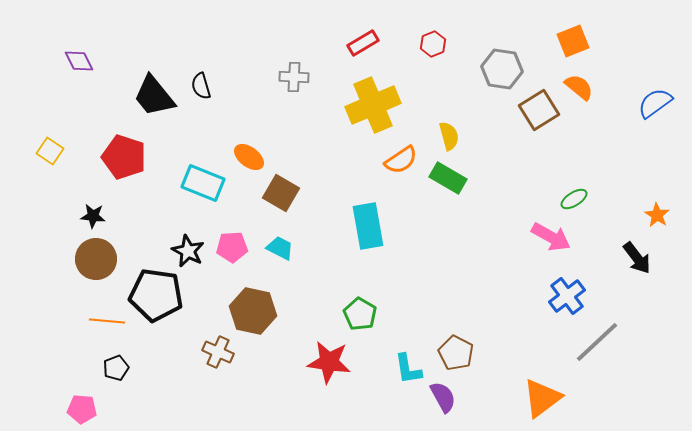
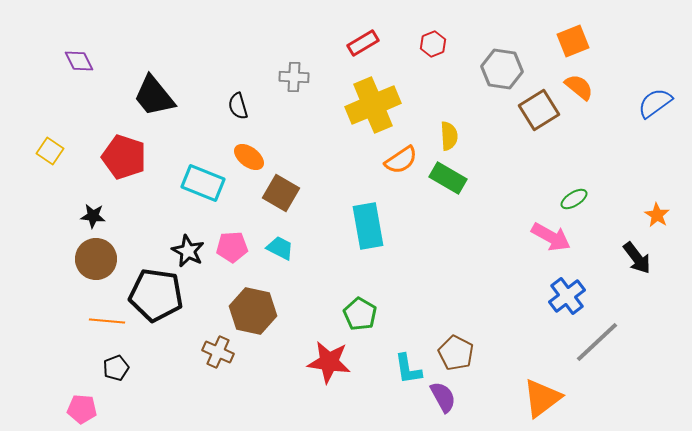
black semicircle at (201, 86): moved 37 px right, 20 px down
yellow semicircle at (449, 136): rotated 12 degrees clockwise
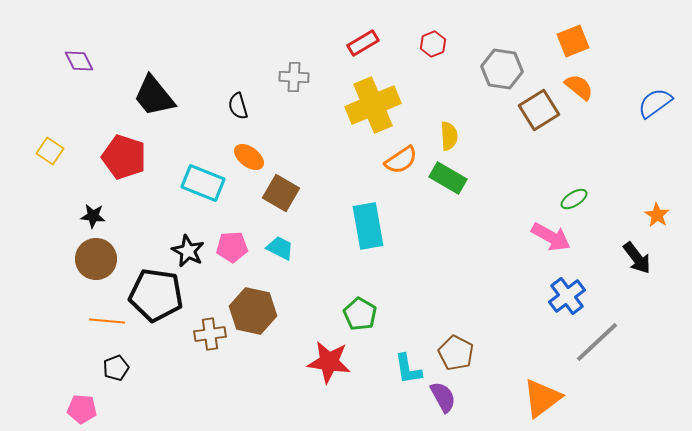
brown cross at (218, 352): moved 8 px left, 18 px up; rotated 32 degrees counterclockwise
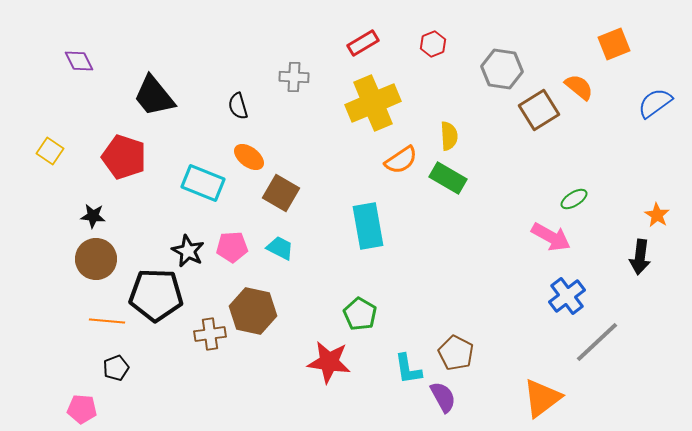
orange square at (573, 41): moved 41 px right, 3 px down
yellow cross at (373, 105): moved 2 px up
black arrow at (637, 258): moved 3 px right, 1 px up; rotated 44 degrees clockwise
black pentagon at (156, 295): rotated 6 degrees counterclockwise
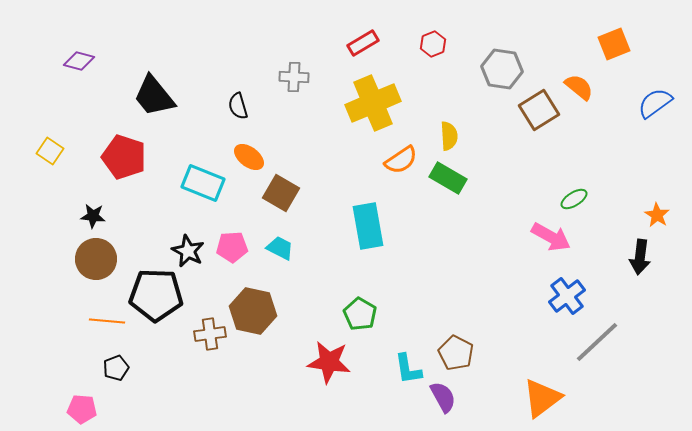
purple diamond at (79, 61): rotated 48 degrees counterclockwise
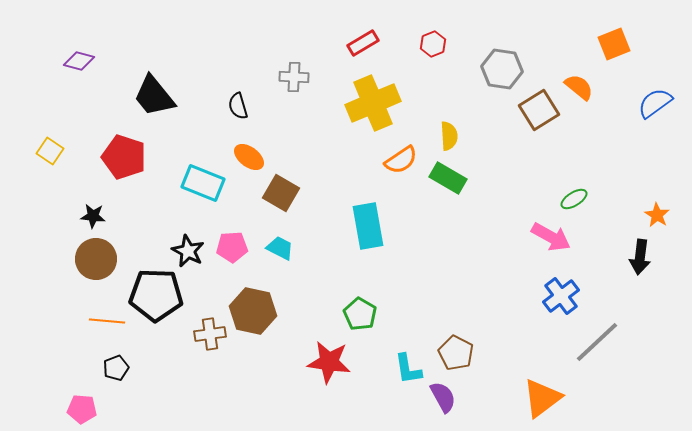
blue cross at (567, 296): moved 6 px left
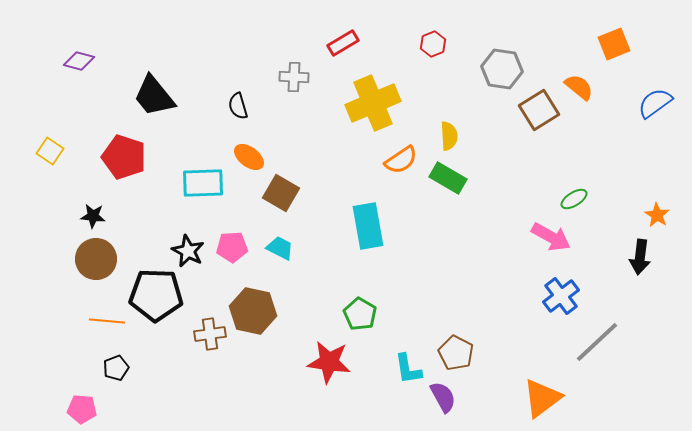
red rectangle at (363, 43): moved 20 px left
cyan rectangle at (203, 183): rotated 24 degrees counterclockwise
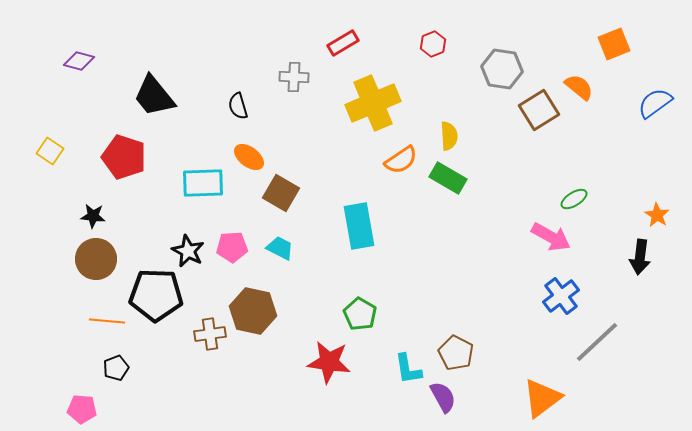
cyan rectangle at (368, 226): moved 9 px left
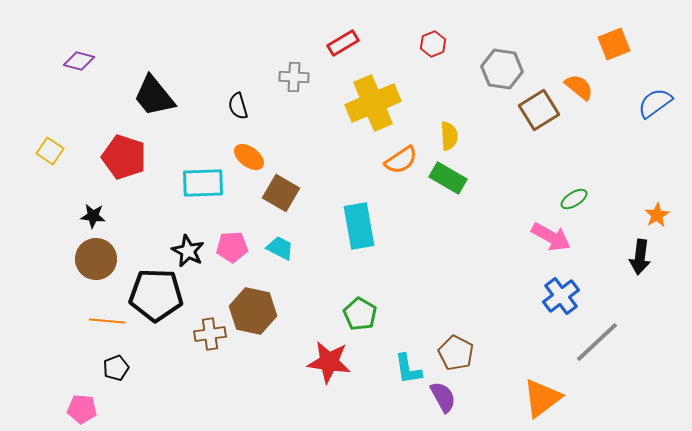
orange star at (657, 215): rotated 10 degrees clockwise
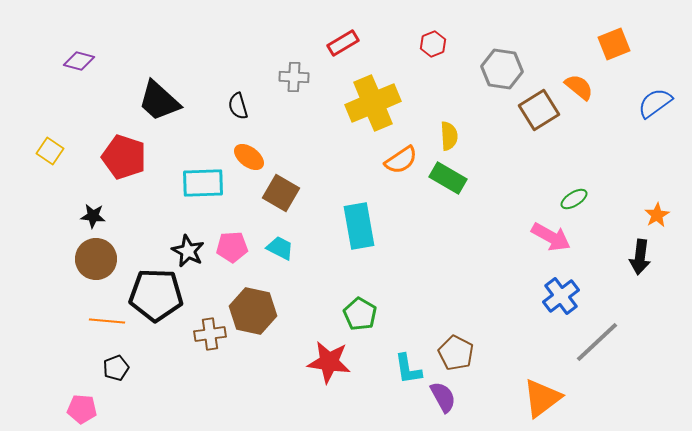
black trapezoid at (154, 96): moved 5 px right, 5 px down; rotated 9 degrees counterclockwise
